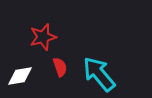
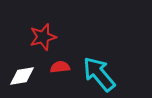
red semicircle: rotated 78 degrees counterclockwise
white diamond: moved 2 px right
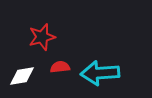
red star: moved 1 px left
cyan arrow: moved 1 px right, 1 px up; rotated 54 degrees counterclockwise
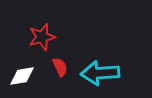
red semicircle: rotated 72 degrees clockwise
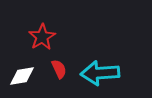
red star: rotated 16 degrees counterclockwise
red semicircle: moved 1 px left, 2 px down
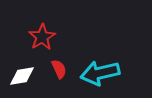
cyan arrow: rotated 9 degrees counterclockwise
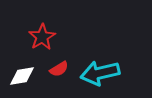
red semicircle: rotated 84 degrees clockwise
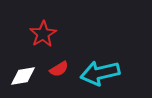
red star: moved 1 px right, 3 px up
white diamond: moved 1 px right
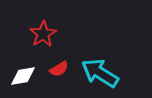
cyan arrow: rotated 45 degrees clockwise
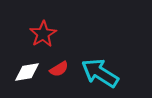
white diamond: moved 4 px right, 4 px up
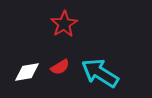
red star: moved 21 px right, 10 px up
red semicircle: moved 1 px right, 2 px up
